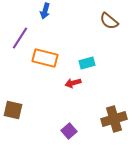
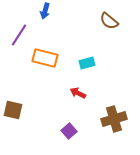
purple line: moved 1 px left, 3 px up
red arrow: moved 5 px right, 10 px down; rotated 42 degrees clockwise
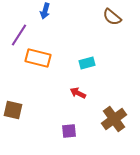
brown semicircle: moved 3 px right, 4 px up
orange rectangle: moved 7 px left
brown cross: rotated 20 degrees counterclockwise
purple square: rotated 35 degrees clockwise
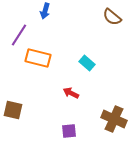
cyan rectangle: rotated 56 degrees clockwise
red arrow: moved 7 px left
brown cross: rotated 30 degrees counterclockwise
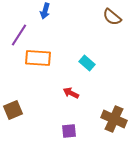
orange rectangle: rotated 10 degrees counterclockwise
brown square: rotated 36 degrees counterclockwise
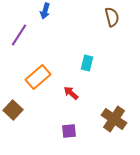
brown semicircle: rotated 144 degrees counterclockwise
orange rectangle: moved 19 px down; rotated 45 degrees counterclockwise
cyan rectangle: rotated 63 degrees clockwise
red arrow: rotated 14 degrees clockwise
brown square: rotated 24 degrees counterclockwise
brown cross: rotated 10 degrees clockwise
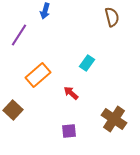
cyan rectangle: rotated 21 degrees clockwise
orange rectangle: moved 2 px up
